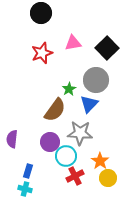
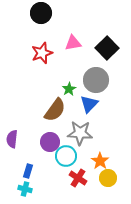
red cross: moved 3 px right, 2 px down; rotated 30 degrees counterclockwise
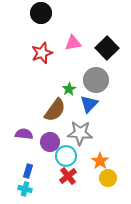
purple semicircle: moved 12 px right, 5 px up; rotated 90 degrees clockwise
red cross: moved 10 px left, 2 px up; rotated 18 degrees clockwise
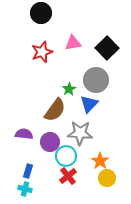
red star: moved 1 px up
yellow circle: moved 1 px left
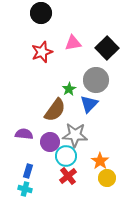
gray star: moved 5 px left, 2 px down
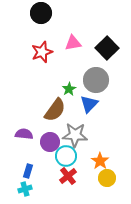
cyan cross: rotated 32 degrees counterclockwise
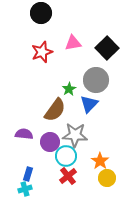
blue rectangle: moved 3 px down
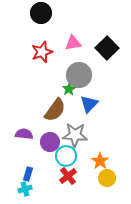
gray circle: moved 17 px left, 5 px up
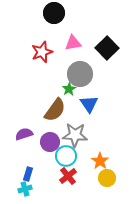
black circle: moved 13 px right
gray circle: moved 1 px right, 1 px up
blue triangle: rotated 18 degrees counterclockwise
purple semicircle: rotated 24 degrees counterclockwise
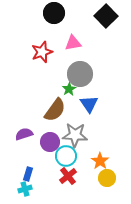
black square: moved 1 px left, 32 px up
